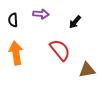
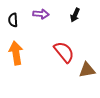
black arrow: moved 7 px up; rotated 16 degrees counterclockwise
red semicircle: moved 4 px right, 2 px down
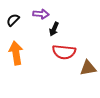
black arrow: moved 21 px left, 14 px down
black semicircle: rotated 48 degrees clockwise
red semicircle: rotated 135 degrees clockwise
brown triangle: moved 1 px right, 2 px up
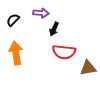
purple arrow: moved 1 px up
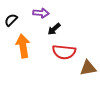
black semicircle: moved 2 px left
black arrow: rotated 24 degrees clockwise
orange arrow: moved 7 px right, 7 px up
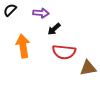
black semicircle: moved 1 px left, 10 px up
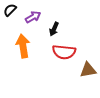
purple arrow: moved 8 px left, 4 px down; rotated 35 degrees counterclockwise
black arrow: rotated 24 degrees counterclockwise
brown triangle: moved 2 px down
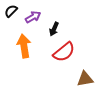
black semicircle: moved 1 px right, 1 px down
orange arrow: moved 1 px right
red semicircle: rotated 45 degrees counterclockwise
brown triangle: moved 3 px left, 9 px down
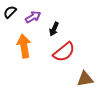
black semicircle: moved 1 px left, 1 px down
